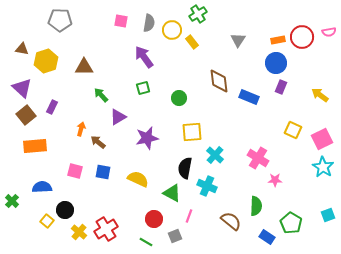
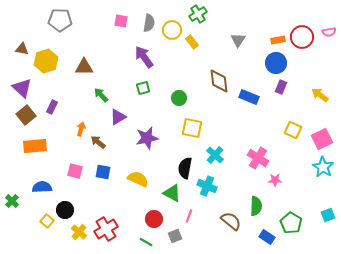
yellow square at (192, 132): moved 4 px up; rotated 15 degrees clockwise
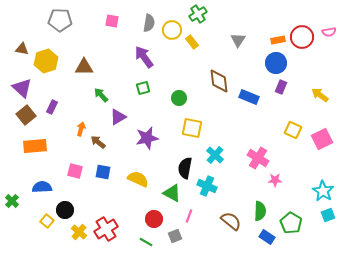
pink square at (121, 21): moved 9 px left
cyan star at (323, 167): moved 24 px down
green semicircle at (256, 206): moved 4 px right, 5 px down
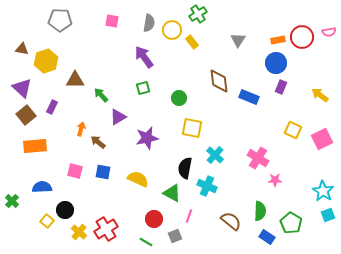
brown triangle at (84, 67): moved 9 px left, 13 px down
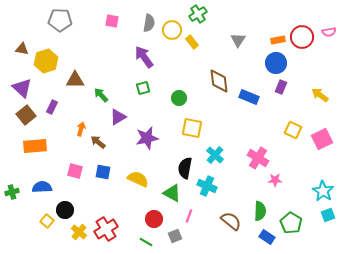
green cross at (12, 201): moved 9 px up; rotated 32 degrees clockwise
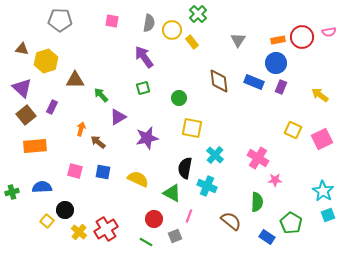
green cross at (198, 14): rotated 12 degrees counterclockwise
blue rectangle at (249, 97): moved 5 px right, 15 px up
green semicircle at (260, 211): moved 3 px left, 9 px up
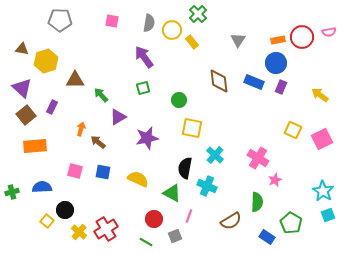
green circle at (179, 98): moved 2 px down
pink star at (275, 180): rotated 24 degrees counterclockwise
brown semicircle at (231, 221): rotated 110 degrees clockwise
